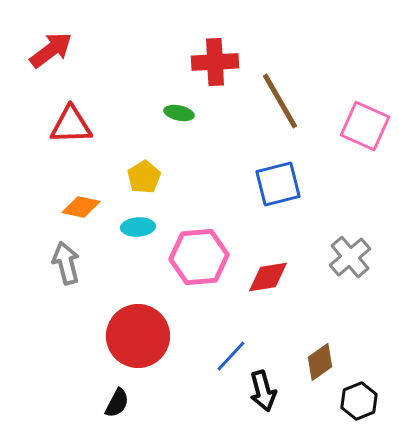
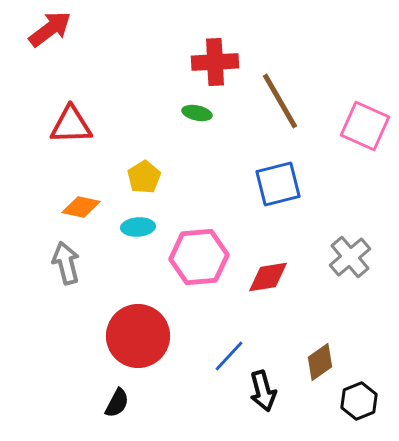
red arrow: moved 1 px left, 21 px up
green ellipse: moved 18 px right
blue line: moved 2 px left
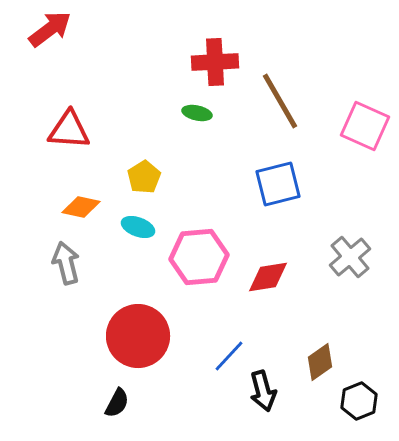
red triangle: moved 2 px left, 5 px down; rotated 6 degrees clockwise
cyan ellipse: rotated 24 degrees clockwise
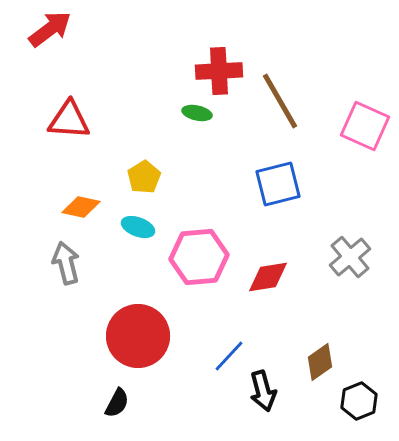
red cross: moved 4 px right, 9 px down
red triangle: moved 10 px up
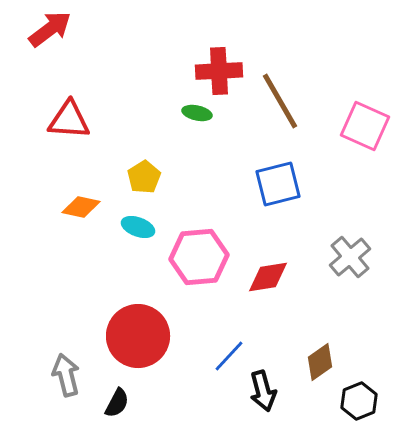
gray arrow: moved 112 px down
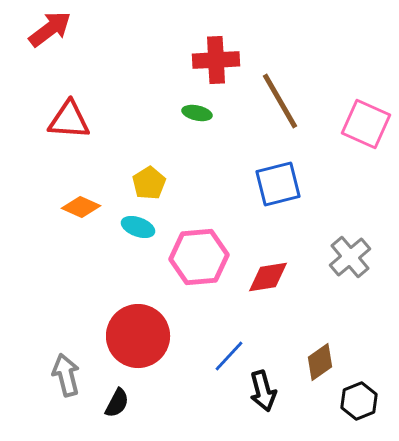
red cross: moved 3 px left, 11 px up
pink square: moved 1 px right, 2 px up
yellow pentagon: moved 5 px right, 6 px down
orange diamond: rotated 12 degrees clockwise
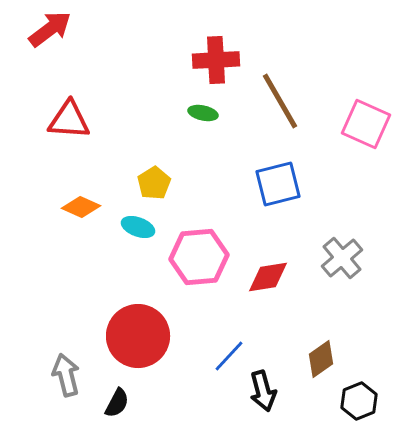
green ellipse: moved 6 px right
yellow pentagon: moved 5 px right
gray cross: moved 8 px left, 1 px down
brown diamond: moved 1 px right, 3 px up
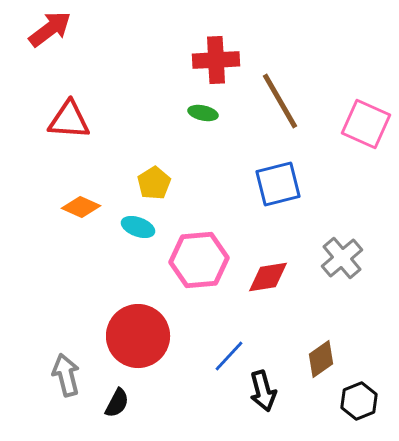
pink hexagon: moved 3 px down
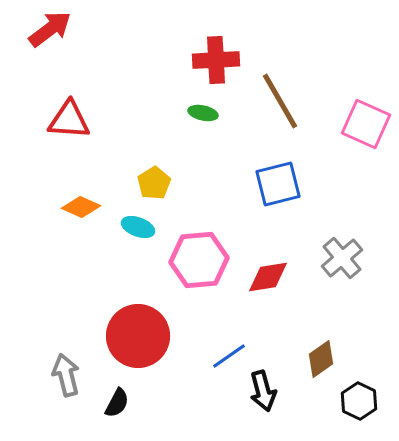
blue line: rotated 12 degrees clockwise
black hexagon: rotated 12 degrees counterclockwise
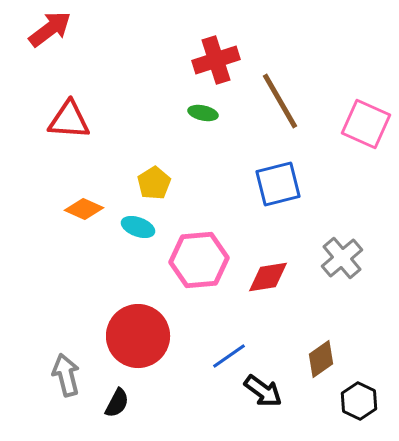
red cross: rotated 15 degrees counterclockwise
orange diamond: moved 3 px right, 2 px down
black arrow: rotated 39 degrees counterclockwise
